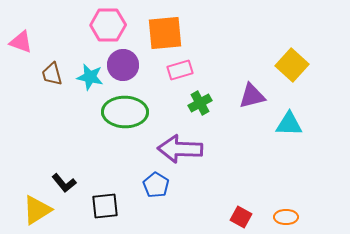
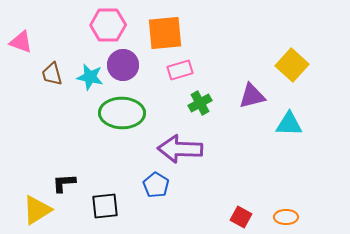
green ellipse: moved 3 px left, 1 px down
black L-shape: rotated 125 degrees clockwise
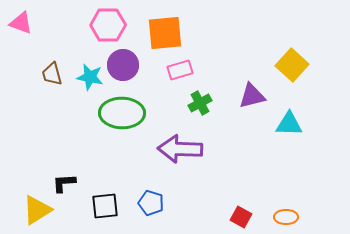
pink triangle: moved 19 px up
blue pentagon: moved 5 px left, 18 px down; rotated 15 degrees counterclockwise
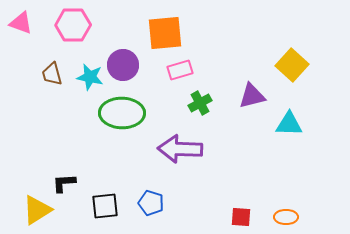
pink hexagon: moved 35 px left
red square: rotated 25 degrees counterclockwise
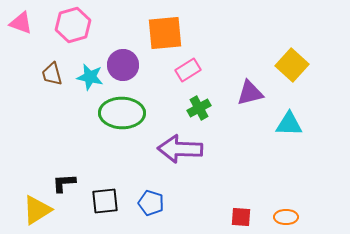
pink hexagon: rotated 16 degrees counterclockwise
pink rectangle: moved 8 px right; rotated 15 degrees counterclockwise
purple triangle: moved 2 px left, 3 px up
green cross: moved 1 px left, 5 px down
black square: moved 5 px up
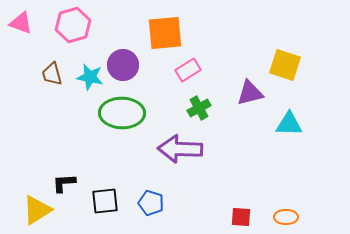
yellow square: moved 7 px left; rotated 24 degrees counterclockwise
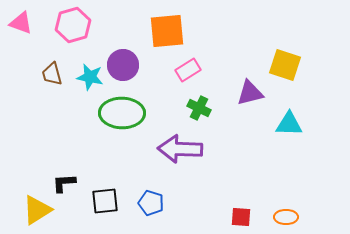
orange square: moved 2 px right, 2 px up
green cross: rotated 35 degrees counterclockwise
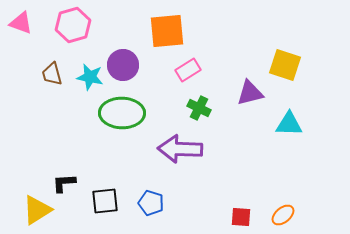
orange ellipse: moved 3 px left, 2 px up; rotated 40 degrees counterclockwise
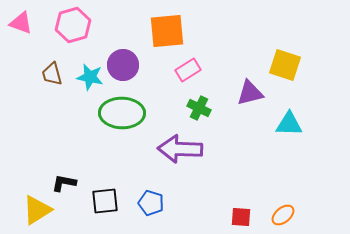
black L-shape: rotated 15 degrees clockwise
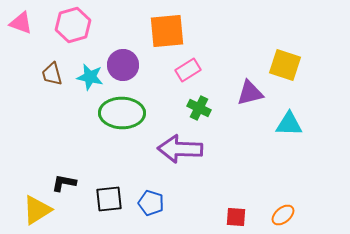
black square: moved 4 px right, 2 px up
red square: moved 5 px left
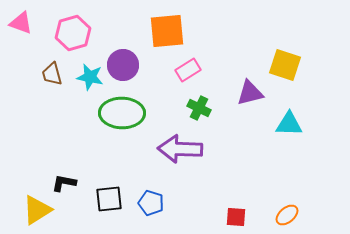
pink hexagon: moved 8 px down
orange ellipse: moved 4 px right
